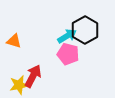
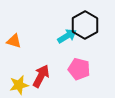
black hexagon: moved 5 px up
pink pentagon: moved 11 px right, 15 px down
red arrow: moved 8 px right
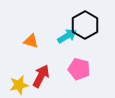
orange triangle: moved 17 px right
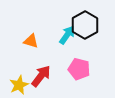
cyan arrow: moved 1 px up; rotated 24 degrees counterclockwise
red arrow: rotated 10 degrees clockwise
yellow star: rotated 12 degrees counterclockwise
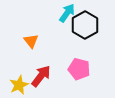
cyan arrow: moved 22 px up
orange triangle: rotated 35 degrees clockwise
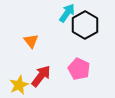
pink pentagon: rotated 10 degrees clockwise
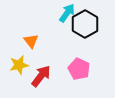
black hexagon: moved 1 px up
yellow star: moved 20 px up; rotated 12 degrees clockwise
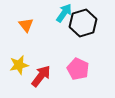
cyan arrow: moved 3 px left
black hexagon: moved 2 px left, 1 px up; rotated 12 degrees clockwise
orange triangle: moved 5 px left, 16 px up
pink pentagon: moved 1 px left
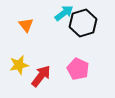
cyan arrow: rotated 18 degrees clockwise
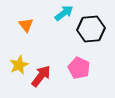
black hexagon: moved 8 px right, 6 px down; rotated 12 degrees clockwise
yellow star: rotated 12 degrees counterclockwise
pink pentagon: moved 1 px right, 1 px up
